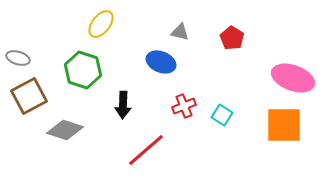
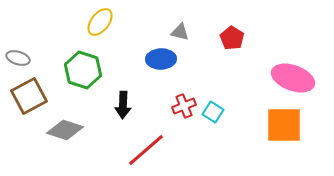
yellow ellipse: moved 1 px left, 2 px up
blue ellipse: moved 3 px up; rotated 24 degrees counterclockwise
cyan square: moved 9 px left, 3 px up
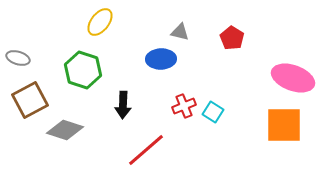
brown square: moved 1 px right, 4 px down
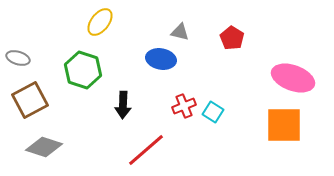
blue ellipse: rotated 12 degrees clockwise
gray diamond: moved 21 px left, 17 px down
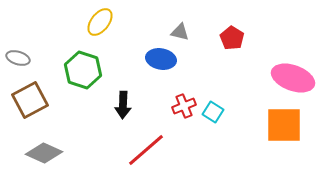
gray diamond: moved 6 px down; rotated 6 degrees clockwise
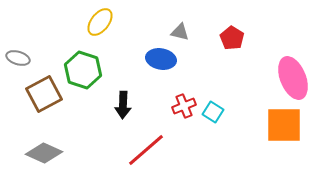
pink ellipse: rotated 48 degrees clockwise
brown square: moved 14 px right, 6 px up
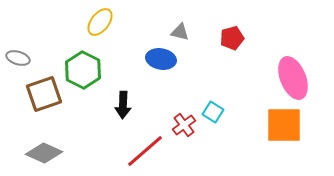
red pentagon: rotated 25 degrees clockwise
green hexagon: rotated 9 degrees clockwise
brown square: rotated 9 degrees clockwise
red cross: moved 19 px down; rotated 15 degrees counterclockwise
red line: moved 1 px left, 1 px down
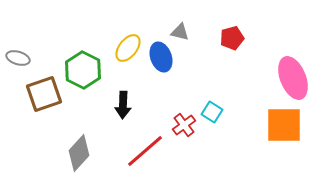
yellow ellipse: moved 28 px right, 26 px down
blue ellipse: moved 2 px up; rotated 60 degrees clockwise
cyan square: moved 1 px left
gray diamond: moved 35 px right; rotated 72 degrees counterclockwise
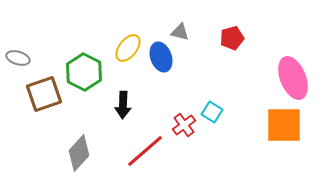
green hexagon: moved 1 px right, 2 px down
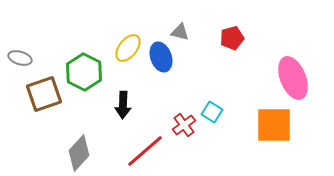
gray ellipse: moved 2 px right
orange square: moved 10 px left
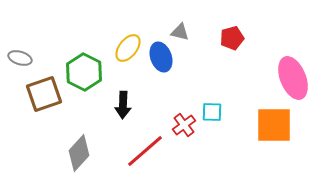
cyan square: rotated 30 degrees counterclockwise
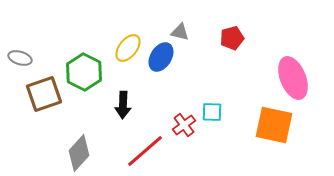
blue ellipse: rotated 52 degrees clockwise
orange square: rotated 12 degrees clockwise
